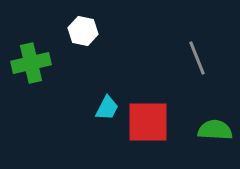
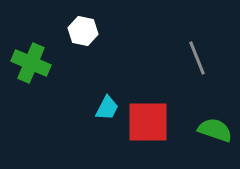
green cross: rotated 36 degrees clockwise
green semicircle: rotated 16 degrees clockwise
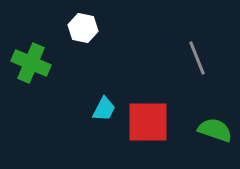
white hexagon: moved 3 px up
cyan trapezoid: moved 3 px left, 1 px down
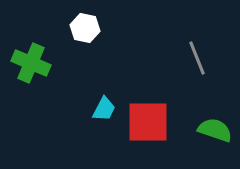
white hexagon: moved 2 px right
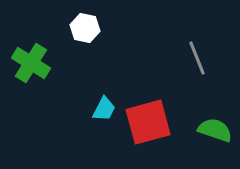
green cross: rotated 9 degrees clockwise
red square: rotated 15 degrees counterclockwise
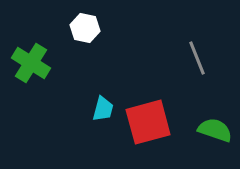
cyan trapezoid: moved 1 px left; rotated 12 degrees counterclockwise
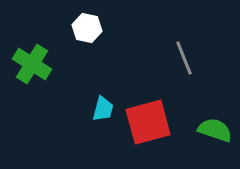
white hexagon: moved 2 px right
gray line: moved 13 px left
green cross: moved 1 px right, 1 px down
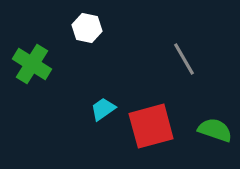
gray line: moved 1 px down; rotated 8 degrees counterclockwise
cyan trapezoid: rotated 140 degrees counterclockwise
red square: moved 3 px right, 4 px down
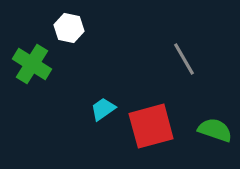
white hexagon: moved 18 px left
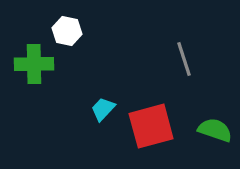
white hexagon: moved 2 px left, 3 px down
gray line: rotated 12 degrees clockwise
green cross: moved 2 px right; rotated 33 degrees counterclockwise
cyan trapezoid: rotated 12 degrees counterclockwise
